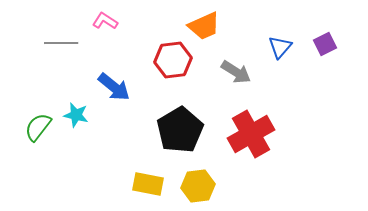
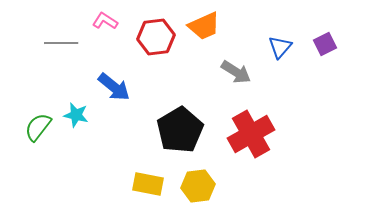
red hexagon: moved 17 px left, 23 px up
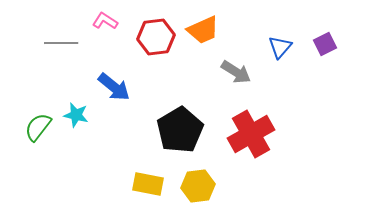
orange trapezoid: moved 1 px left, 4 px down
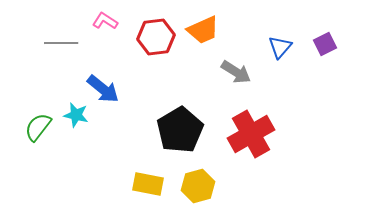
blue arrow: moved 11 px left, 2 px down
yellow hexagon: rotated 8 degrees counterclockwise
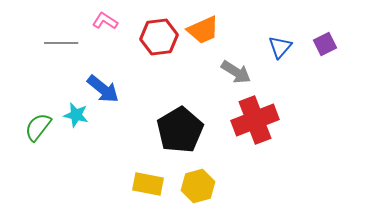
red hexagon: moved 3 px right
red cross: moved 4 px right, 14 px up; rotated 9 degrees clockwise
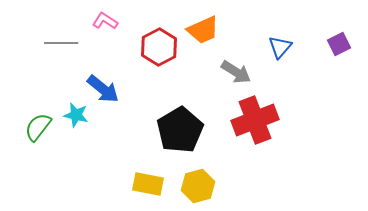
red hexagon: moved 10 px down; rotated 21 degrees counterclockwise
purple square: moved 14 px right
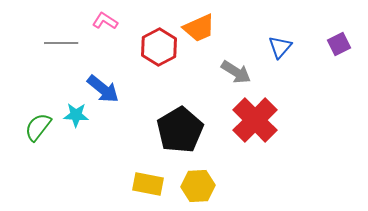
orange trapezoid: moved 4 px left, 2 px up
cyan star: rotated 10 degrees counterclockwise
red cross: rotated 24 degrees counterclockwise
yellow hexagon: rotated 12 degrees clockwise
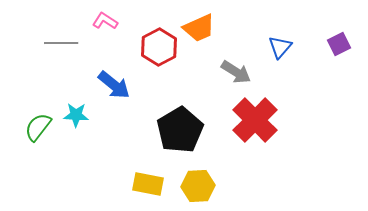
blue arrow: moved 11 px right, 4 px up
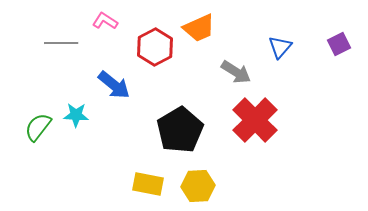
red hexagon: moved 4 px left
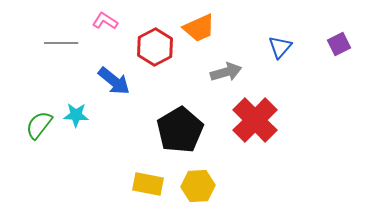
gray arrow: moved 10 px left; rotated 48 degrees counterclockwise
blue arrow: moved 4 px up
green semicircle: moved 1 px right, 2 px up
